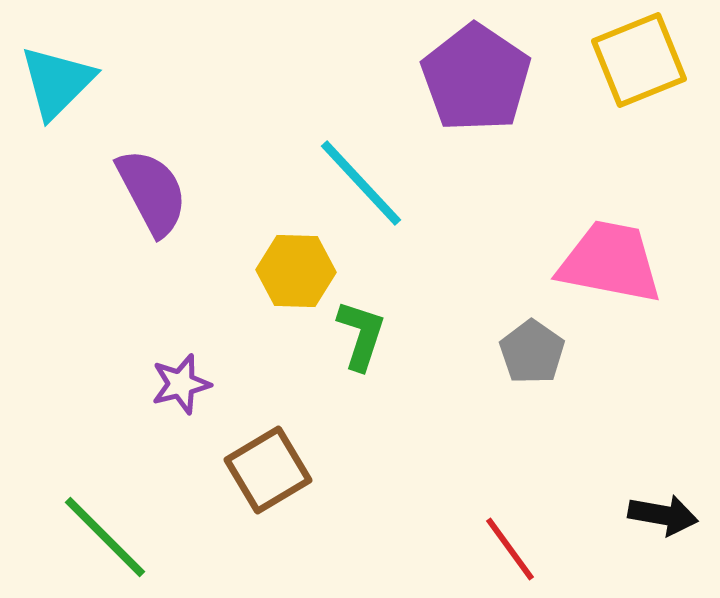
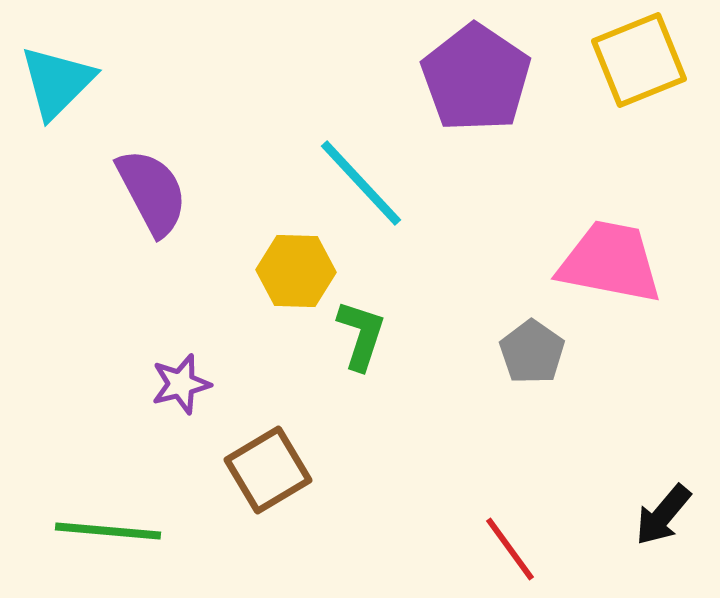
black arrow: rotated 120 degrees clockwise
green line: moved 3 px right, 6 px up; rotated 40 degrees counterclockwise
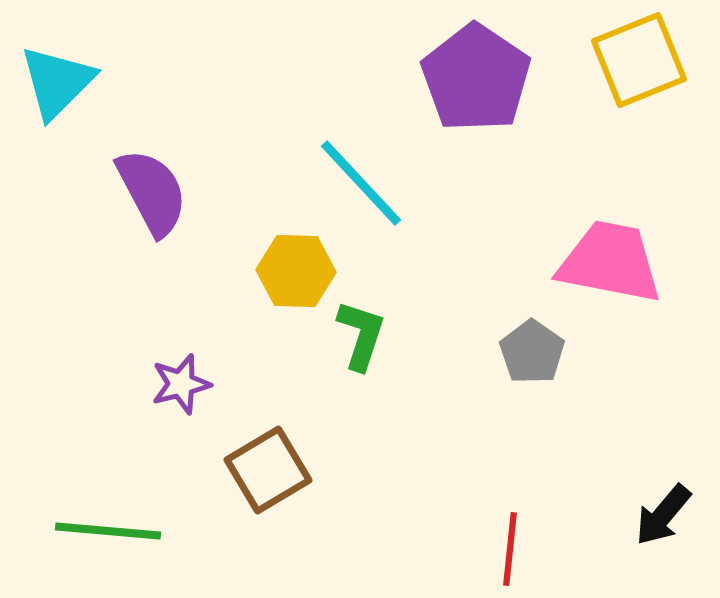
red line: rotated 42 degrees clockwise
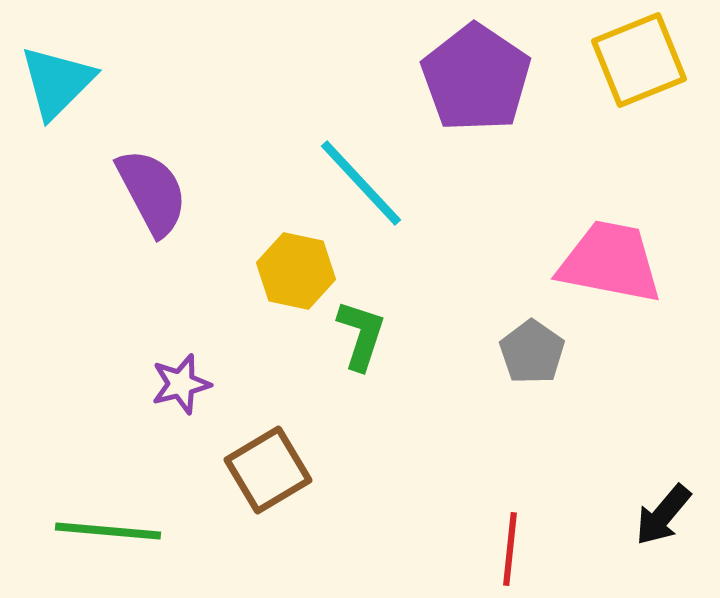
yellow hexagon: rotated 10 degrees clockwise
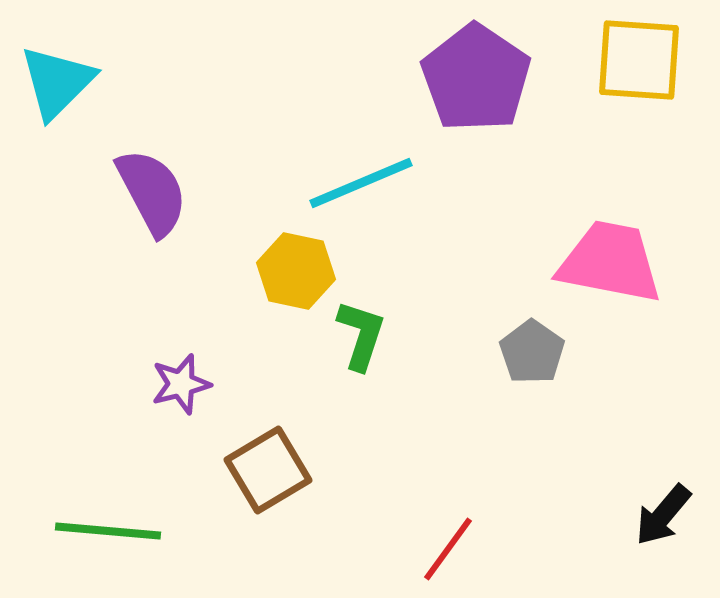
yellow square: rotated 26 degrees clockwise
cyan line: rotated 70 degrees counterclockwise
red line: moved 62 px left; rotated 30 degrees clockwise
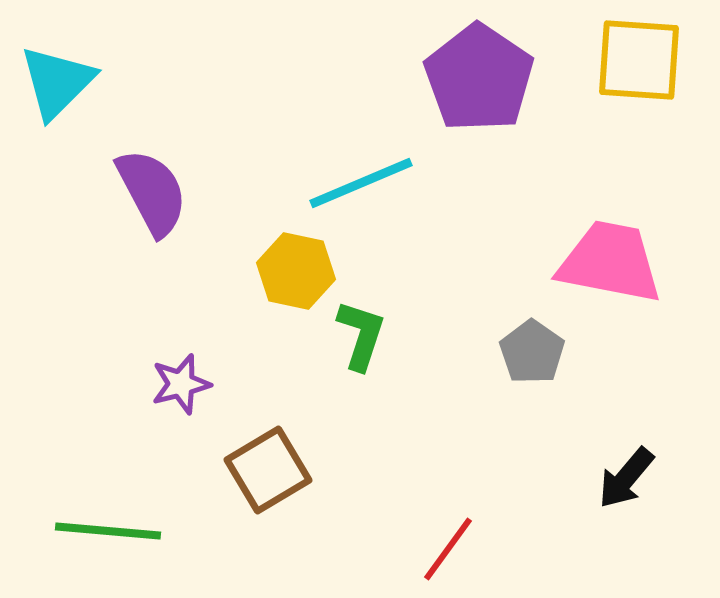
purple pentagon: moved 3 px right
black arrow: moved 37 px left, 37 px up
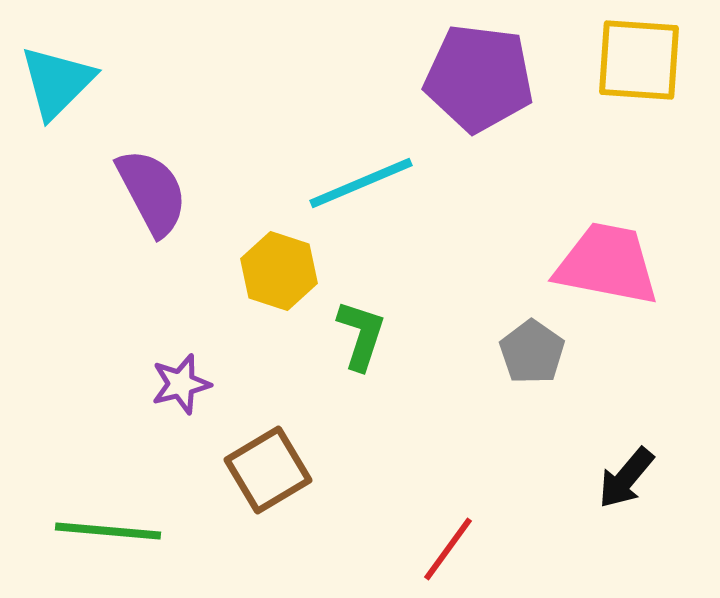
purple pentagon: rotated 27 degrees counterclockwise
pink trapezoid: moved 3 px left, 2 px down
yellow hexagon: moved 17 px left; rotated 6 degrees clockwise
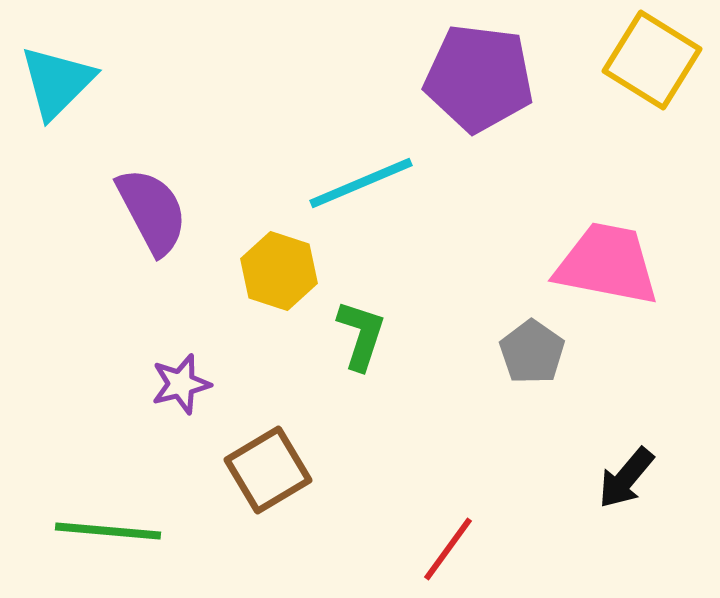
yellow square: moved 13 px right; rotated 28 degrees clockwise
purple semicircle: moved 19 px down
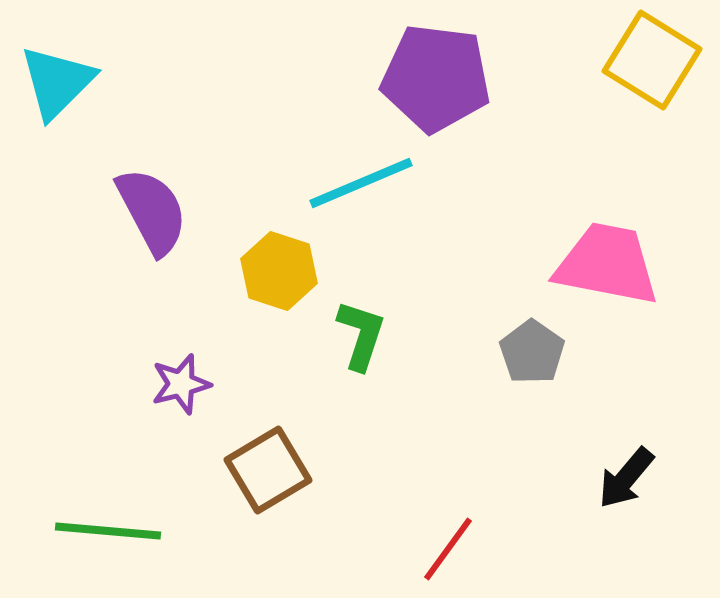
purple pentagon: moved 43 px left
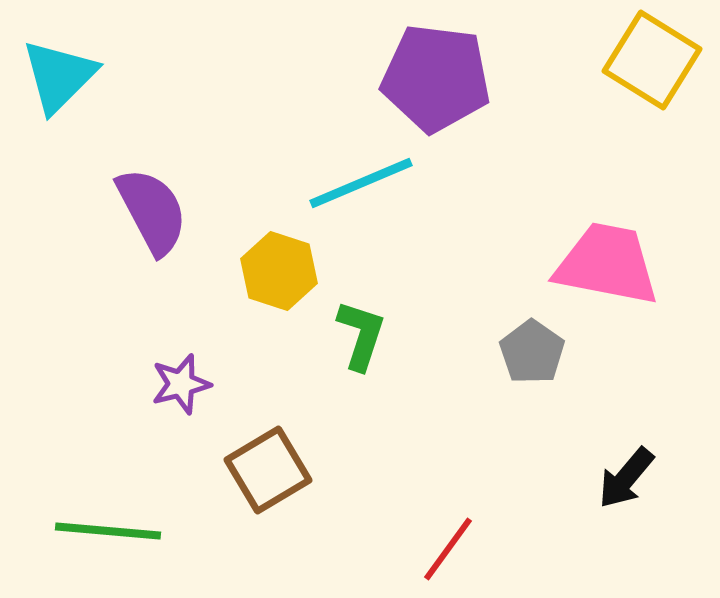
cyan triangle: moved 2 px right, 6 px up
